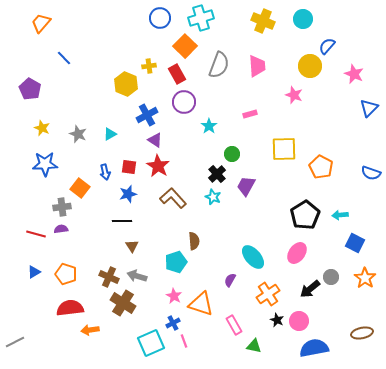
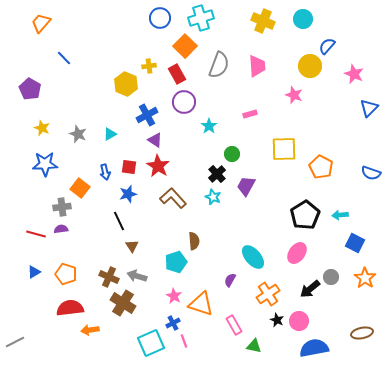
black line at (122, 221): moved 3 px left; rotated 66 degrees clockwise
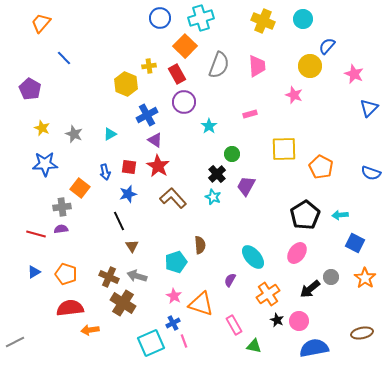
gray star at (78, 134): moved 4 px left
brown semicircle at (194, 241): moved 6 px right, 4 px down
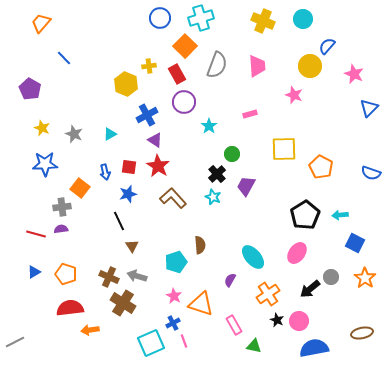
gray semicircle at (219, 65): moved 2 px left
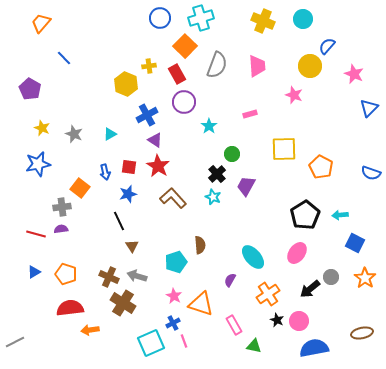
blue star at (45, 164): moved 7 px left; rotated 10 degrees counterclockwise
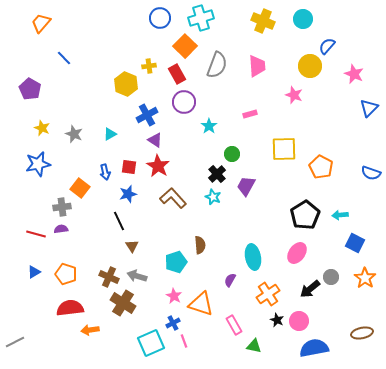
cyan ellipse at (253, 257): rotated 30 degrees clockwise
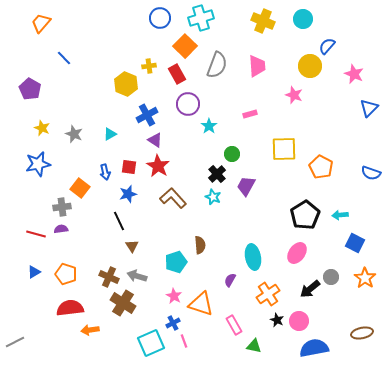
purple circle at (184, 102): moved 4 px right, 2 px down
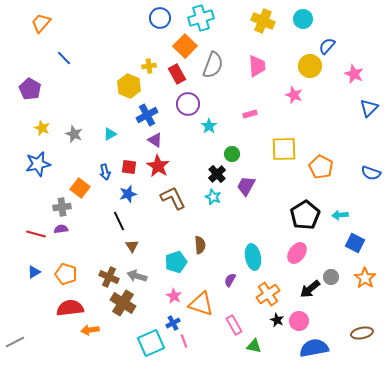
gray semicircle at (217, 65): moved 4 px left
yellow hexagon at (126, 84): moved 3 px right, 2 px down
brown L-shape at (173, 198): rotated 16 degrees clockwise
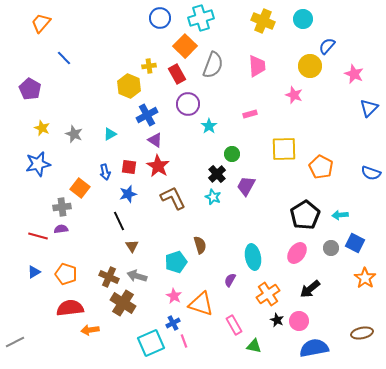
red line at (36, 234): moved 2 px right, 2 px down
brown semicircle at (200, 245): rotated 12 degrees counterclockwise
gray circle at (331, 277): moved 29 px up
